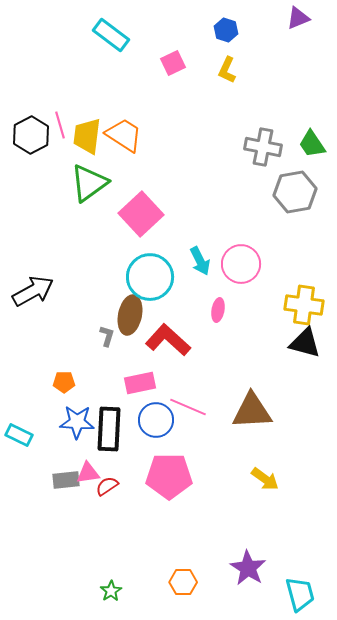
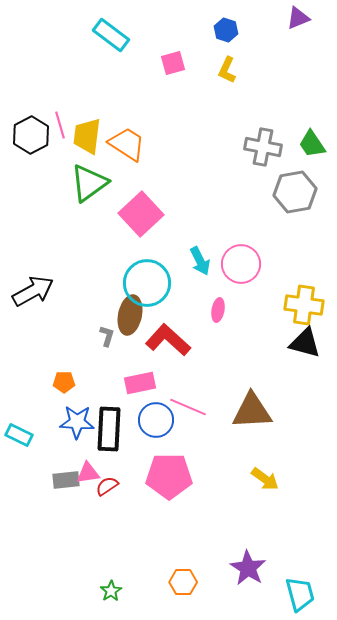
pink square at (173, 63): rotated 10 degrees clockwise
orange trapezoid at (124, 135): moved 3 px right, 9 px down
cyan circle at (150, 277): moved 3 px left, 6 px down
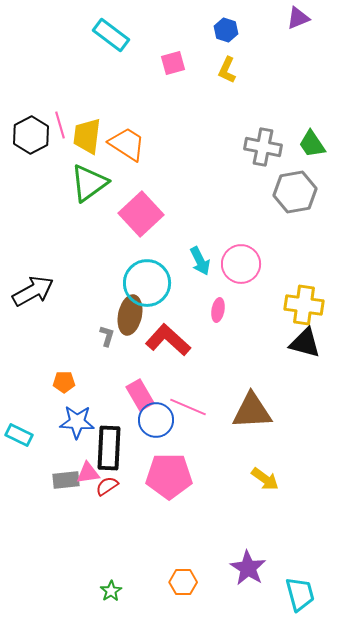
pink rectangle at (140, 383): moved 12 px down; rotated 72 degrees clockwise
black rectangle at (109, 429): moved 19 px down
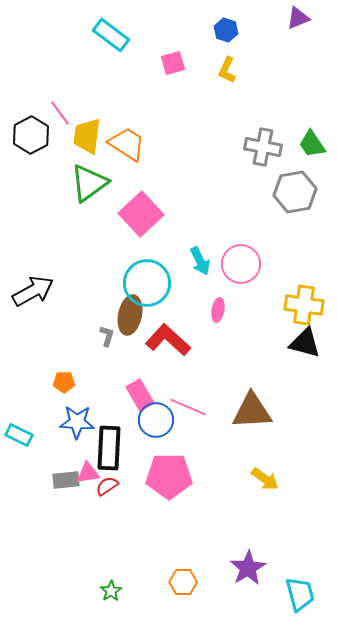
pink line at (60, 125): moved 12 px up; rotated 20 degrees counterclockwise
purple star at (248, 568): rotated 9 degrees clockwise
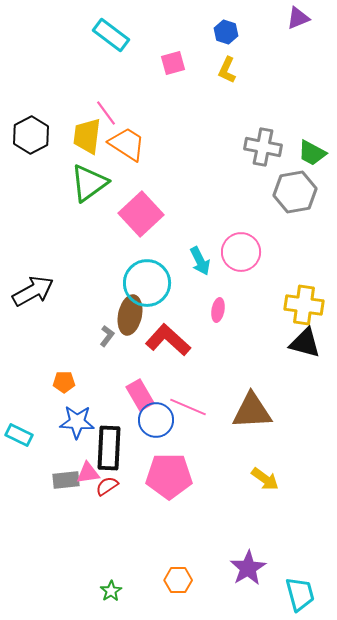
blue hexagon at (226, 30): moved 2 px down
pink line at (60, 113): moved 46 px right
green trapezoid at (312, 144): moved 9 px down; rotated 28 degrees counterclockwise
pink circle at (241, 264): moved 12 px up
gray L-shape at (107, 336): rotated 20 degrees clockwise
orange hexagon at (183, 582): moved 5 px left, 2 px up
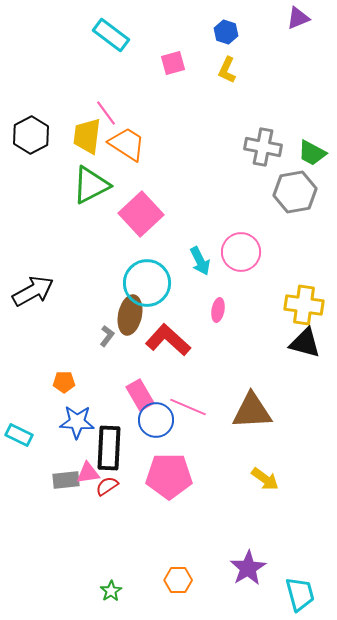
green triangle at (89, 183): moved 2 px right, 2 px down; rotated 9 degrees clockwise
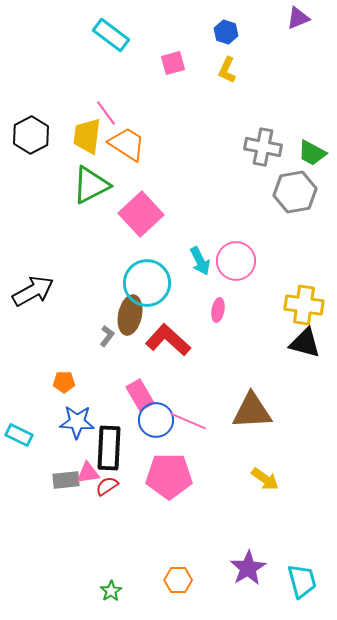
pink circle at (241, 252): moved 5 px left, 9 px down
pink line at (188, 407): moved 14 px down
cyan trapezoid at (300, 594): moved 2 px right, 13 px up
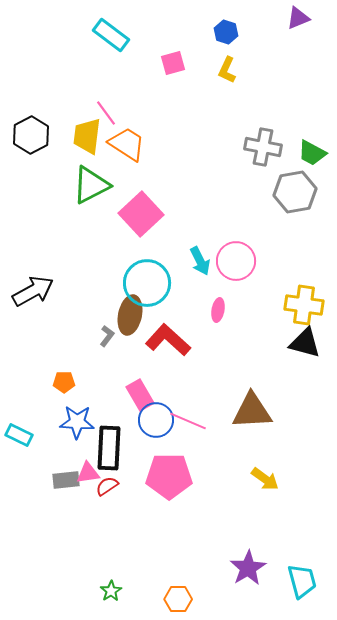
orange hexagon at (178, 580): moved 19 px down
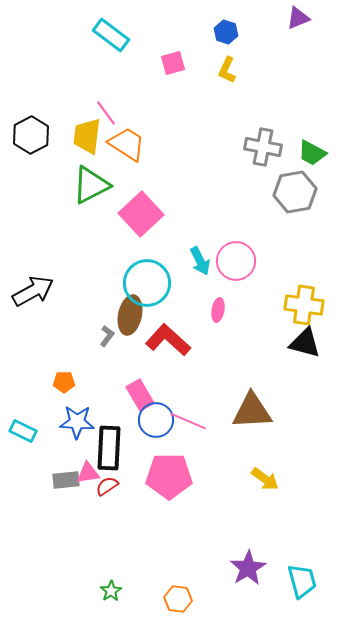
cyan rectangle at (19, 435): moved 4 px right, 4 px up
orange hexagon at (178, 599): rotated 8 degrees clockwise
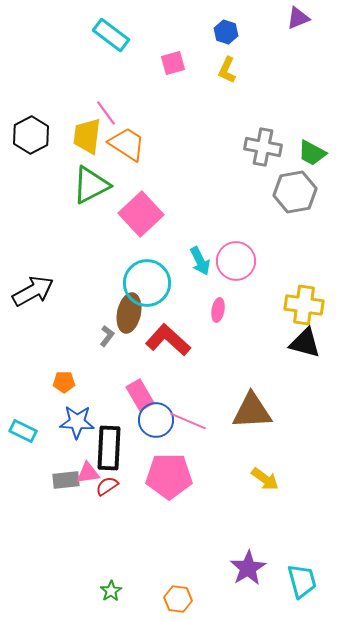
brown ellipse at (130, 315): moved 1 px left, 2 px up
